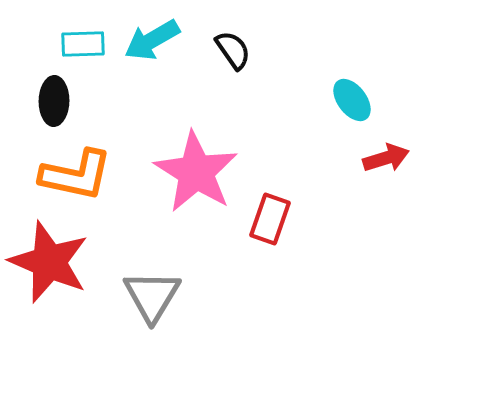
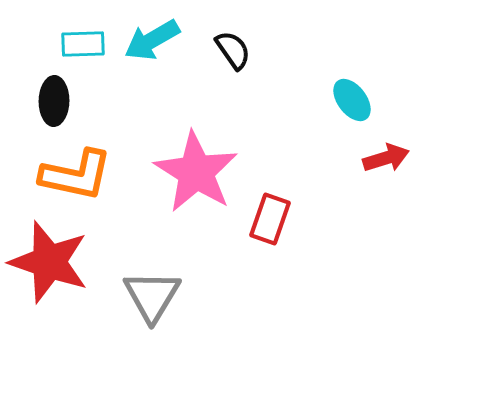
red star: rotated 4 degrees counterclockwise
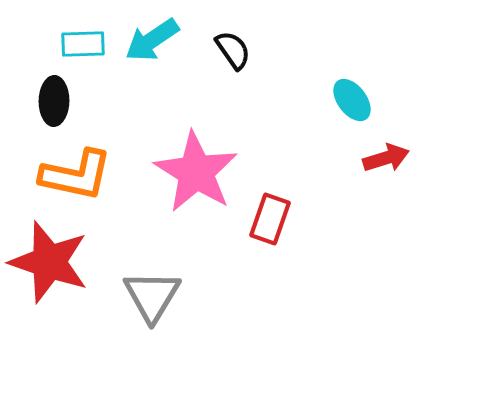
cyan arrow: rotated 4 degrees counterclockwise
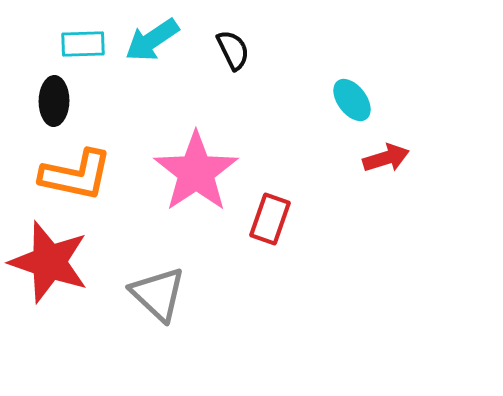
black semicircle: rotated 9 degrees clockwise
pink star: rotated 6 degrees clockwise
gray triangle: moved 6 px right, 2 px up; rotated 18 degrees counterclockwise
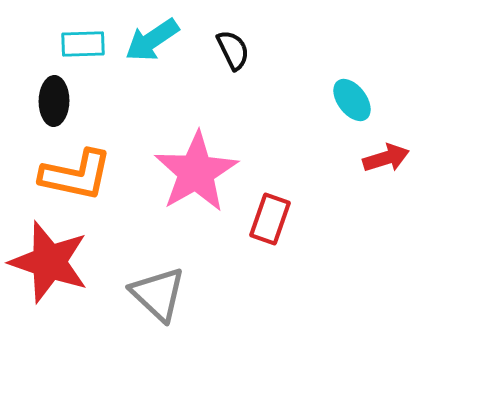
pink star: rotated 4 degrees clockwise
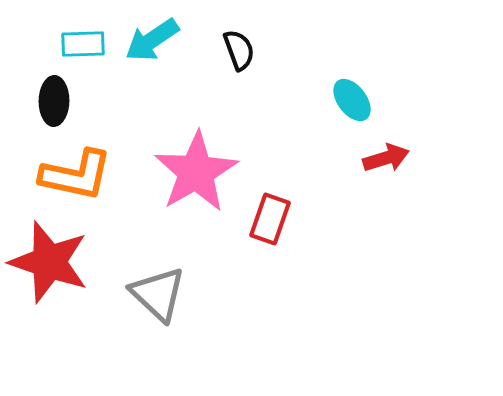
black semicircle: moved 6 px right; rotated 6 degrees clockwise
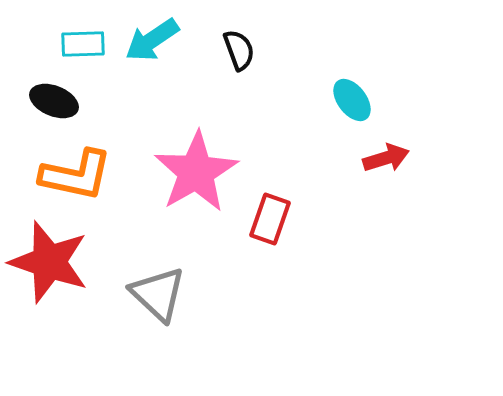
black ellipse: rotated 69 degrees counterclockwise
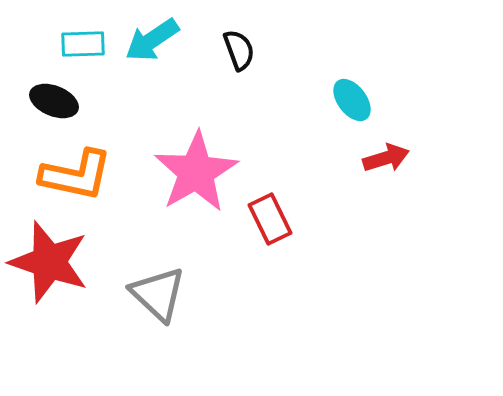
red rectangle: rotated 45 degrees counterclockwise
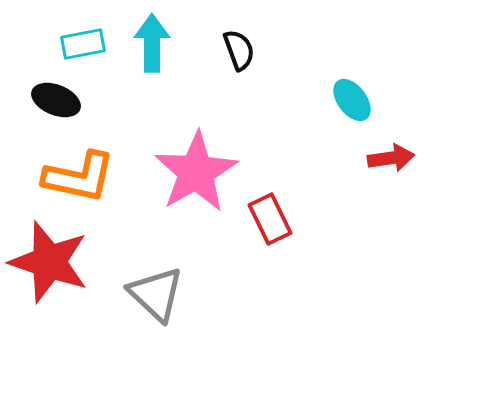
cyan arrow: moved 3 px down; rotated 124 degrees clockwise
cyan rectangle: rotated 9 degrees counterclockwise
black ellipse: moved 2 px right, 1 px up
red arrow: moved 5 px right; rotated 9 degrees clockwise
orange L-shape: moved 3 px right, 2 px down
gray triangle: moved 2 px left
